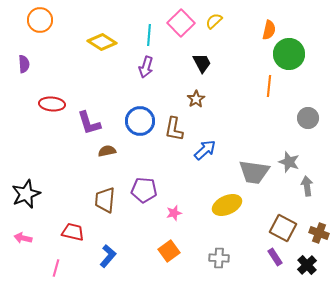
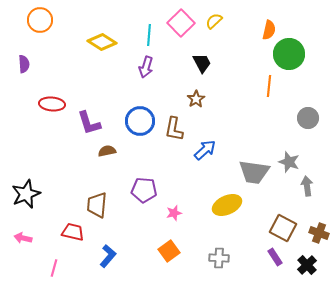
brown trapezoid: moved 8 px left, 5 px down
pink line: moved 2 px left
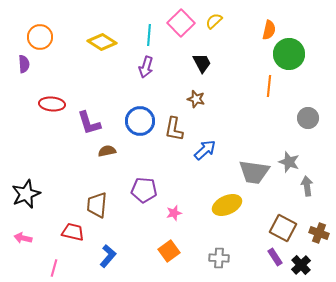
orange circle: moved 17 px down
brown star: rotated 24 degrees counterclockwise
black cross: moved 6 px left
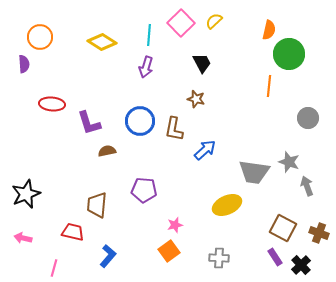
gray arrow: rotated 12 degrees counterclockwise
pink star: moved 1 px right, 12 px down
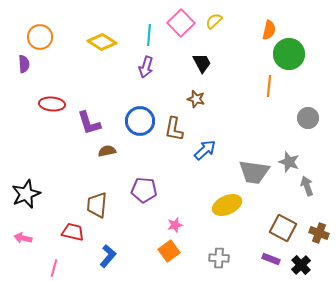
purple rectangle: moved 4 px left, 2 px down; rotated 36 degrees counterclockwise
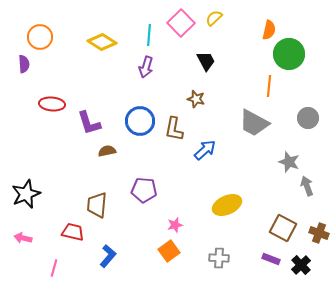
yellow semicircle: moved 3 px up
black trapezoid: moved 4 px right, 2 px up
gray trapezoid: moved 49 px up; rotated 20 degrees clockwise
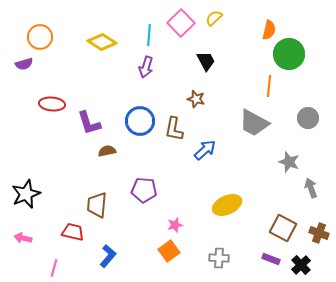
purple semicircle: rotated 78 degrees clockwise
gray arrow: moved 4 px right, 2 px down
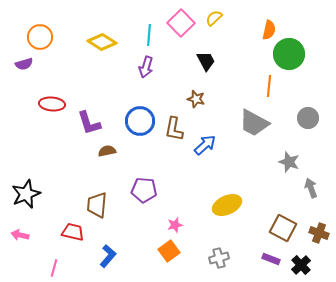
blue arrow: moved 5 px up
pink arrow: moved 3 px left, 3 px up
gray cross: rotated 18 degrees counterclockwise
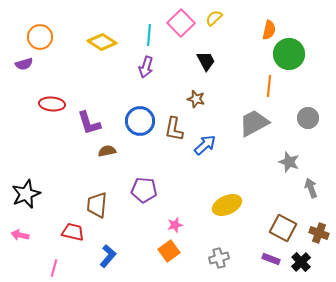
gray trapezoid: rotated 124 degrees clockwise
black cross: moved 3 px up
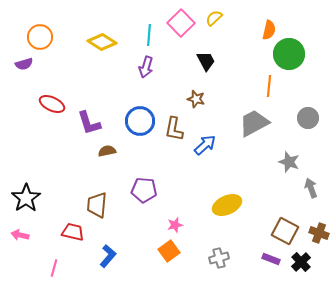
red ellipse: rotated 20 degrees clockwise
black star: moved 4 px down; rotated 12 degrees counterclockwise
brown square: moved 2 px right, 3 px down
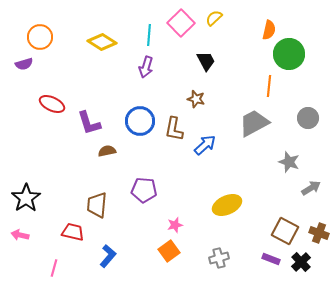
gray arrow: rotated 78 degrees clockwise
